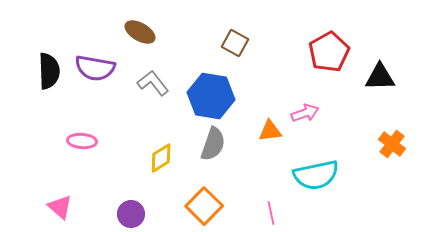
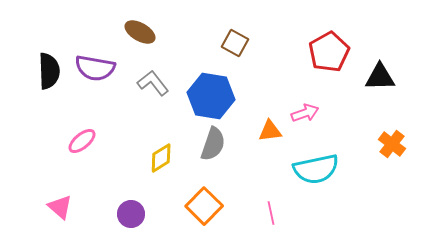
pink ellipse: rotated 44 degrees counterclockwise
cyan semicircle: moved 6 px up
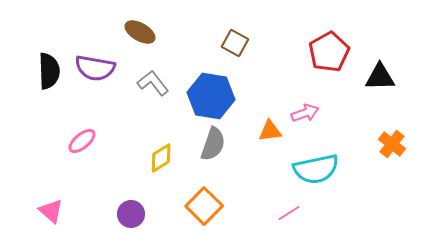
pink triangle: moved 9 px left, 4 px down
pink line: moved 18 px right; rotated 70 degrees clockwise
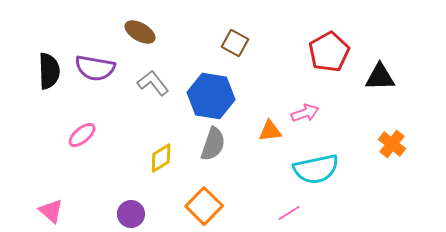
pink ellipse: moved 6 px up
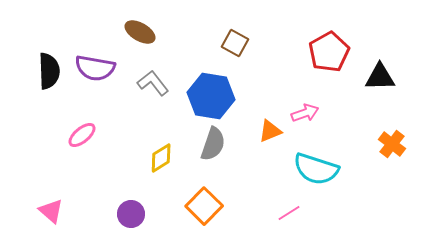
orange triangle: rotated 15 degrees counterclockwise
cyan semicircle: rotated 30 degrees clockwise
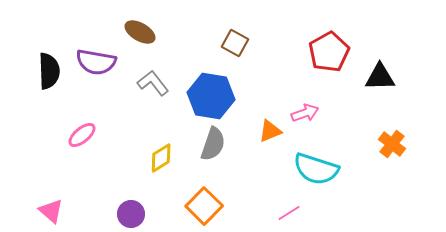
purple semicircle: moved 1 px right, 6 px up
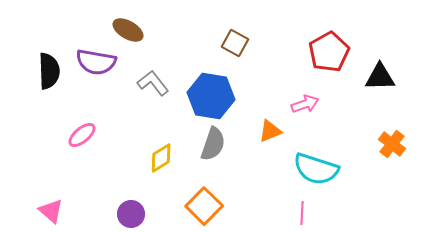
brown ellipse: moved 12 px left, 2 px up
pink arrow: moved 9 px up
pink line: moved 13 px right; rotated 55 degrees counterclockwise
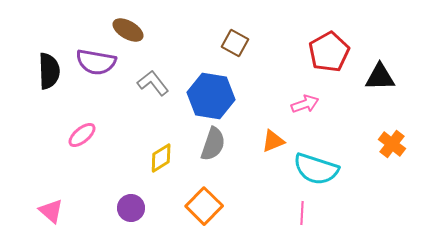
orange triangle: moved 3 px right, 10 px down
purple circle: moved 6 px up
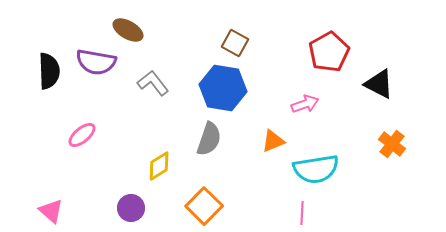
black triangle: moved 1 px left, 7 px down; rotated 28 degrees clockwise
blue hexagon: moved 12 px right, 8 px up
gray semicircle: moved 4 px left, 5 px up
yellow diamond: moved 2 px left, 8 px down
cyan semicircle: rotated 27 degrees counterclockwise
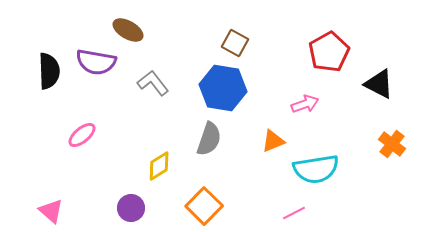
pink line: moved 8 px left; rotated 60 degrees clockwise
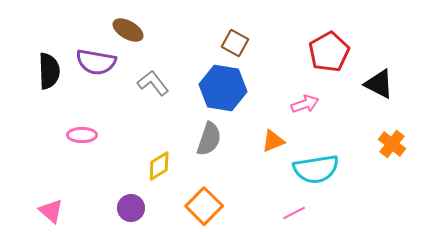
pink ellipse: rotated 40 degrees clockwise
